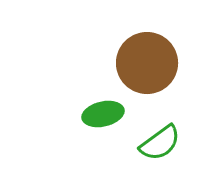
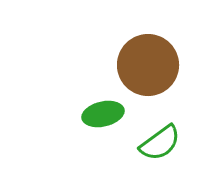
brown circle: moved 1 px right, 2 px down
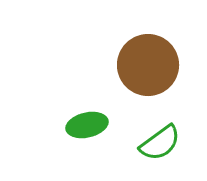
green ellipse: moved 16 px left, 11 px down
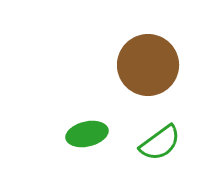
green ellipse: moved 9 px down
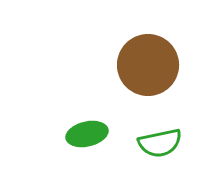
green semicircle: rotated 24 degrees clockwise
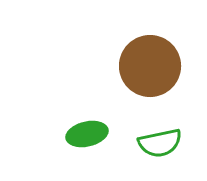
brown circle: moved 2 px right, 1 px down
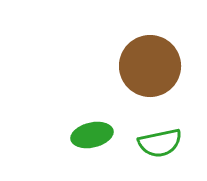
green ellipse: moved 5 px right, 1 px down
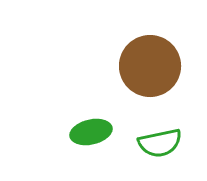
green ellipse: moved 1 px left, 3 px up
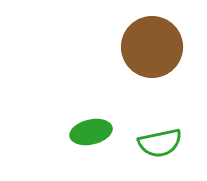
brown circle: moved 2 px right, 19 px up
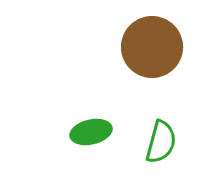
green semicircle: moved 1 px right, 1 px up; rotated 63 degrees counterclockwise
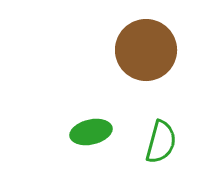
brown circle: moved 6 px left, 3 px down
